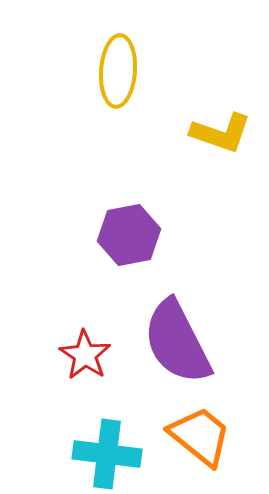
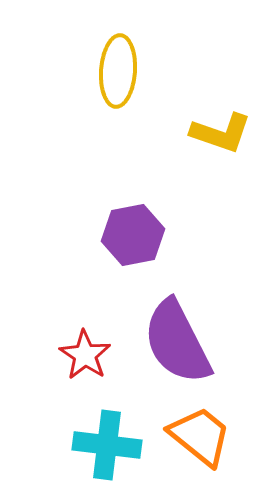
purple hexagon: moved 4 px right
cyan cross: moved 9 px up
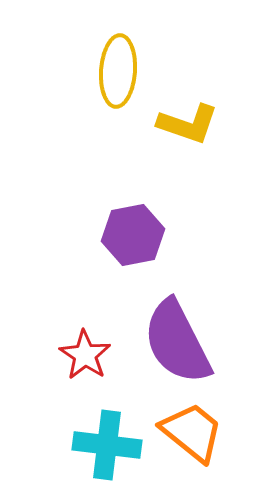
yellow L-shape: moved 33 px left, 9 px up
orange trapezoid: moved 8 px left, 4 px up
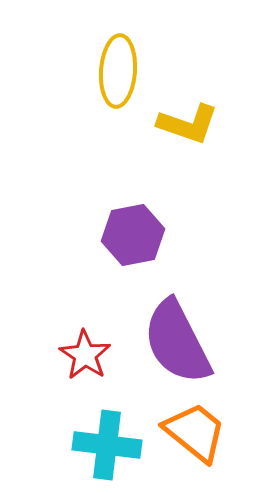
orange trapezoid: moved 3 px right
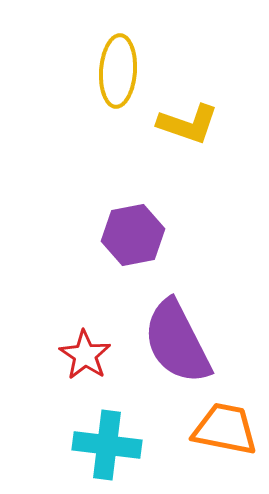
orange trapezoid: moved 30 px right, 3 px up; rotated 28 degrees counterclockwise
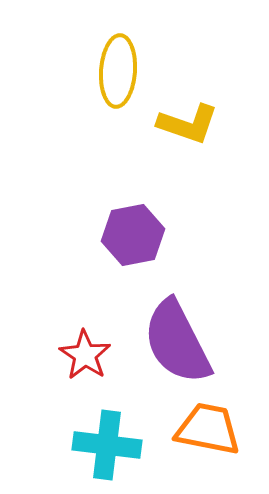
orange trapezoid: moved 17 px left
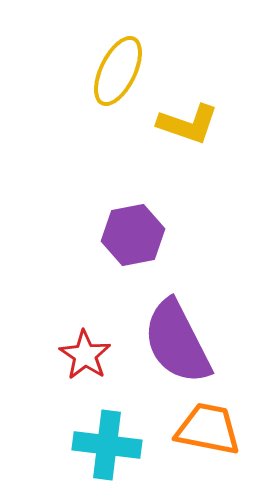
yellow ellipse: rotated 22 degrees clockwise
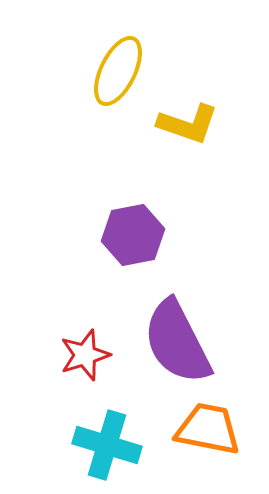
red star: rotated 21 degrees clockwise
cyan cross: rotated 10 degrees clockwise
